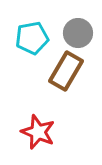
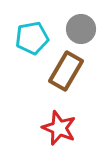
gray circle: moved 3 px right, 4 px up
red star: moved 21 px right, 4 px up
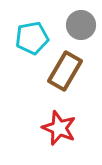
gray circle: moved 4 px up
brown rectangle: moved 1 px left
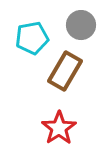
red star: rotated 16 degrees clockwise
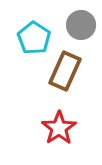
cyan pentagon: moved 2 px right; rotated 28 degrees counterclockwise
brown rectangle: rotated 6 degrees counterclockwise
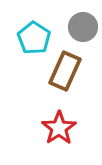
gray circle: moved 2 px right, 2 px down
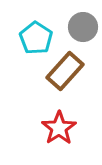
cyan pentagon: moved 2 px right
brown rectangle: rotated 18 degrees clockwise
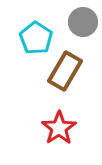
gray circle: moved 5 px up
brown rectangle: rotated 12 degrees counterclockwise
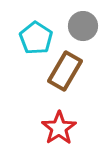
gray circle: moved 4 px down
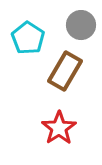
gray circle: moved 2 px left, 1 px up
cyan pentagon: moved 8 px left
